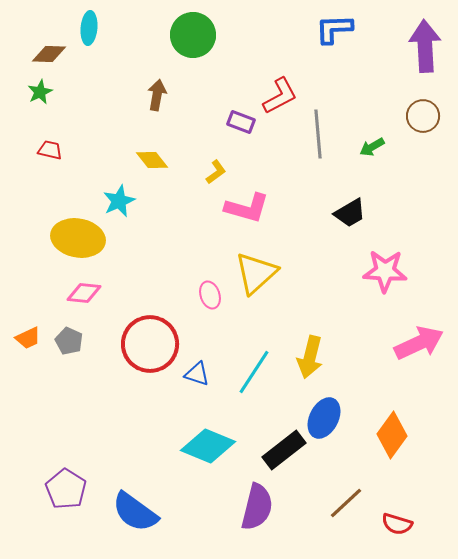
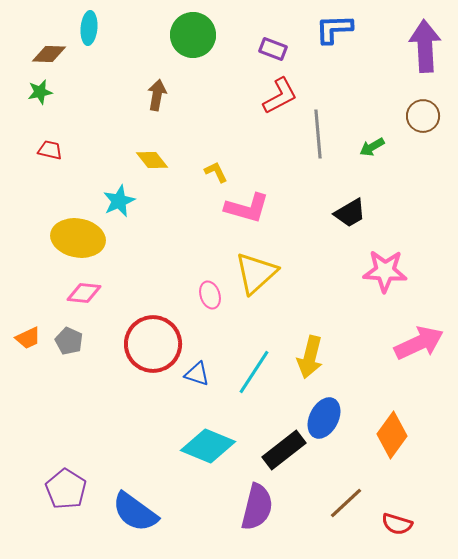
green star: rotated 15 degrees clockwise
purple rectangle: moved 32 px right, 73 px up
yellow L-shape: rotated 80 degrees counterclockwise
red circle: moved 3 px right
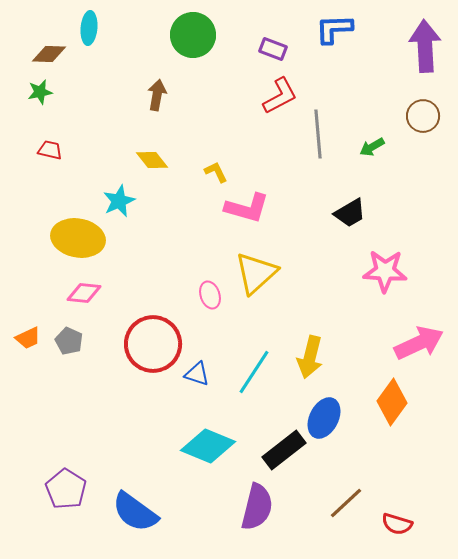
orange diamond: moved 33 px up
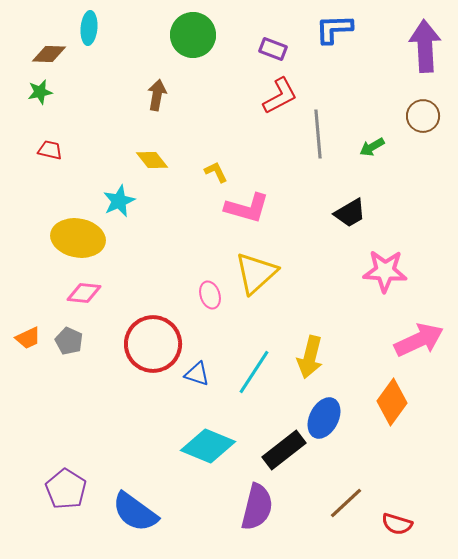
pink arrow: moved 3 px up
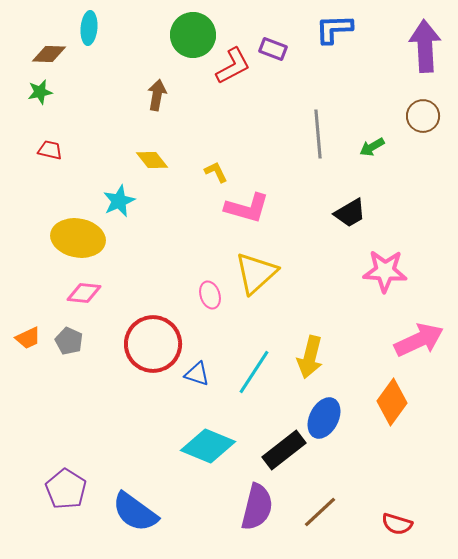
red L-shape: moved 47 px left, 30 px up
brown line: moved 26 px left, 9 px down
